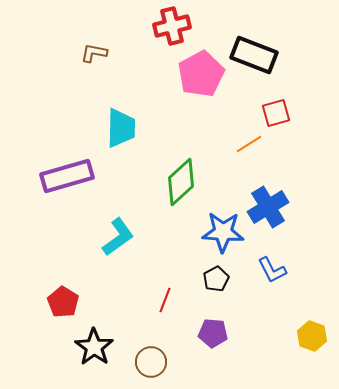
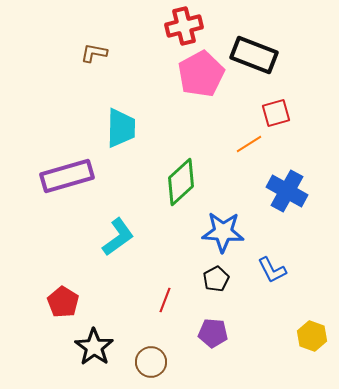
red cross: moved 12 px right
blue cross: moved 19 px right, 16 px up; rotated 30 degrees counterclockwise
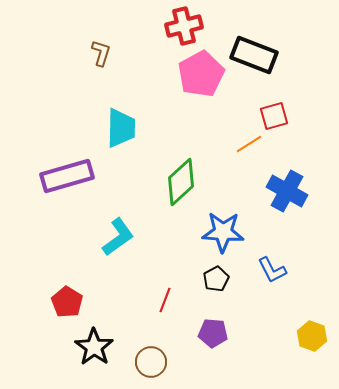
brown L-shape: moved 7 px right; rotated 96 degrees clockwise
red square: moved 2 px left, 3 px down
red pentagon: moved 4 px right
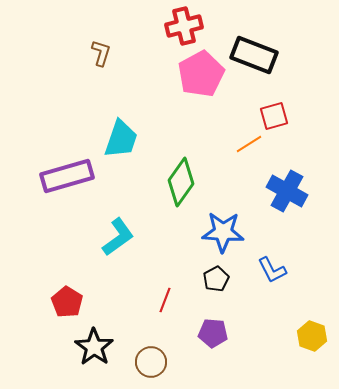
cyan trapezoid: moved 11 px down; rotated 18 degrees clockwise
green diamond: rotated 12 degrees counterclockwise
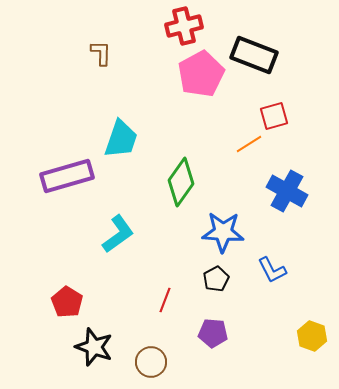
brown L-shape: rotated 16 degrees counterclockwise
cyan L-shape: moved 3 px up
black star: rotated 15 degrees counterclockwise
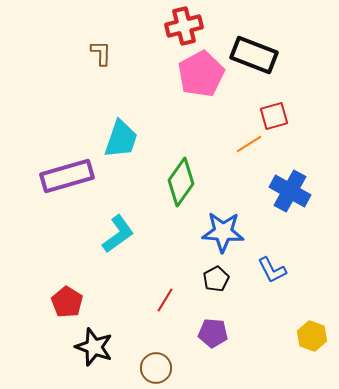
blue cross: moved 3 px right
red line: rotated 10 degrees clockwise
brown circle: moved 5 px right, 6 px down
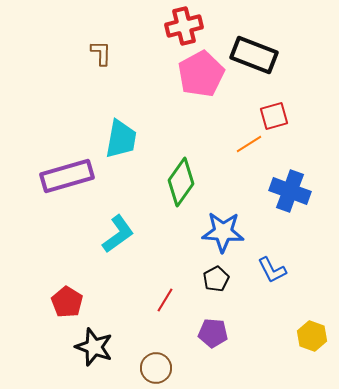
cyan trapezoid: rotated 9 degrees counterclockwise
blue cross: rotated 9 degrees counterclockwise
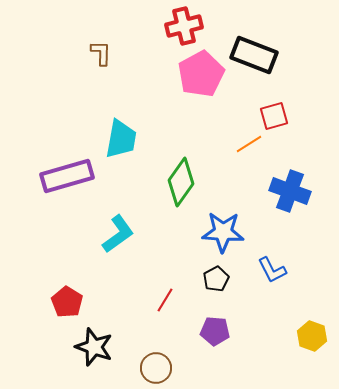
purple pentagon: moved 2 px right, 2 px up
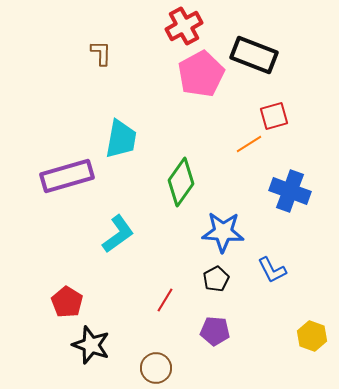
red cross: rotated 15 degrees counterclockwise
black star: moved 3 px left, 2 px up
